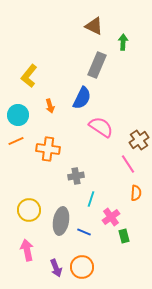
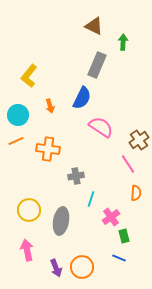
blue line: moved 35 px right, 26 px down
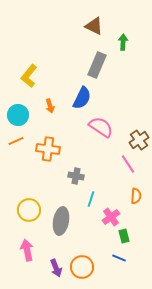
gray cross: rotated 21 degrees clockwise
orange semicircle: moved 3 px down
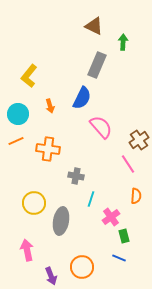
cyan circle: moved 1 px up
pink semicircle: rotated 15 degrees clockwise
yellow circle: moved 5 px right, 7 px up
purple arrow: moved 5 px left, 8 px down
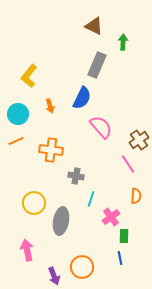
orange cross: moved 3 px right, 1 px down
green rectangle: rotated 16 degrees clockwise
blue line: moved 1 px right; rotated 56 degrees clockwise
purple arrow: moved 3 px right
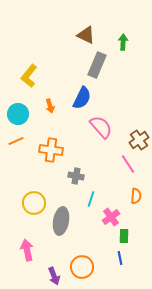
brown triangle: moved 8 px left, 9 px down
